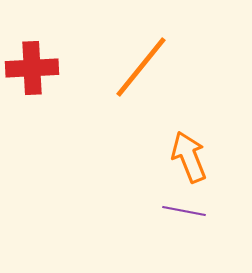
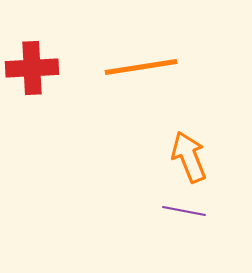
orange line: rotated 42 degrees clockwise
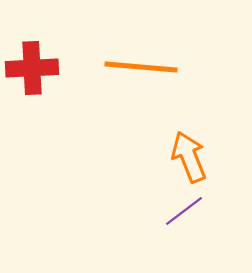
orange line: rotated 14 degrees clockwise
purple line: rotated 48 degrees counterclockwise
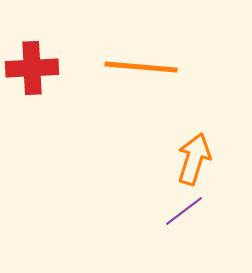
orange arrow: moved 5 px right, 2 px down; rotated 39 degrees clockwise
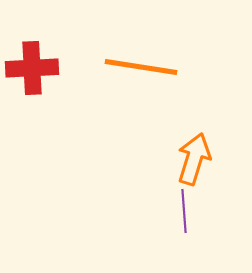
orange line: rotated 4 degrees clockwise
purple line: rotated 57 degrees counterclockwise
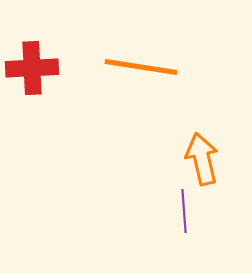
orange arrow: moved 8 px right; rotated 30 degrees counterclockwise
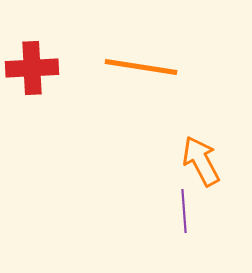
orange arrow: moved 1 px left, 2 px down; rotated 15 degrees counterclockwise
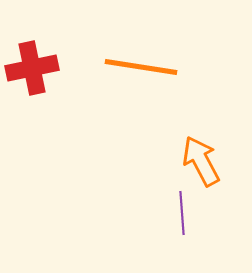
red cross: rotated 9 degrees counterclockwise
purple line: moved 2 px left, 2 px down
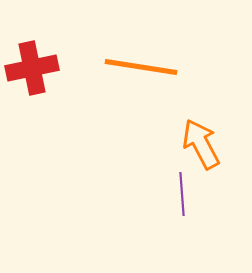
orange arrow: moved 17 px up
purple line: moved 19 px up
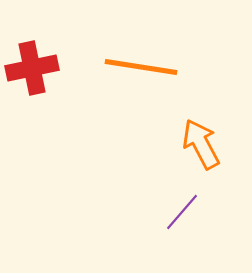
purple line: moved 18 px down; rotated 45 degrees clockwise
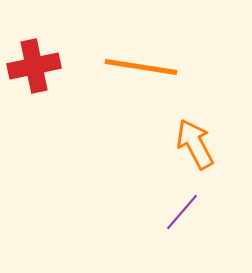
red cross: moved 2 px right, 2 px up
orange arrow: moved 6 px left
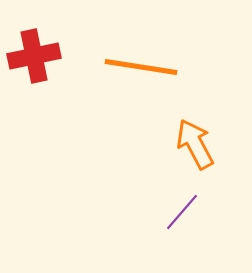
red cross: moved 10 px up
